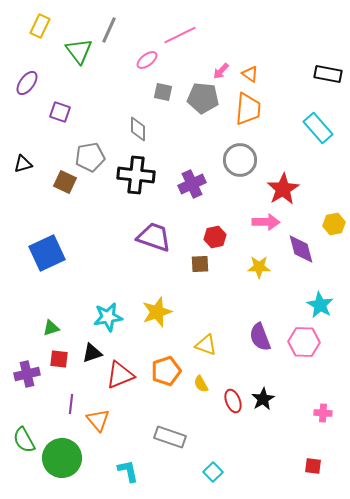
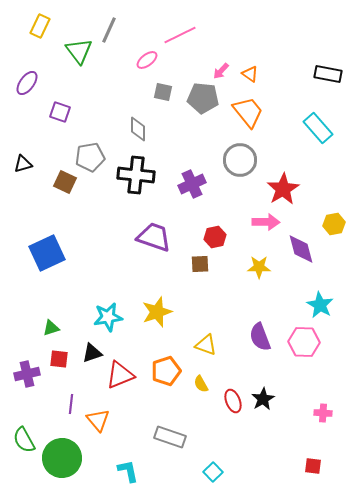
orange trapezoid at (248, 109): moved 3 px down; rotated 44 degrees counterclockwise
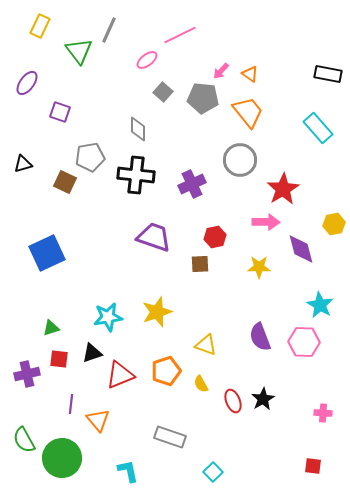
gray square at (163, 92): rotated 30 degrees clockwise
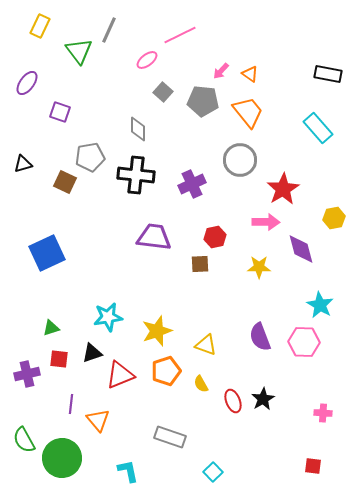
gray pentagon at (203, 98): moved 3 px down
yellow hexagon at (334, 224): moved 6 px up
purple trapezoid at (154, 237): rotated 12 degrees counterclockwise
yellow star at (157, 312): moved 19 px down
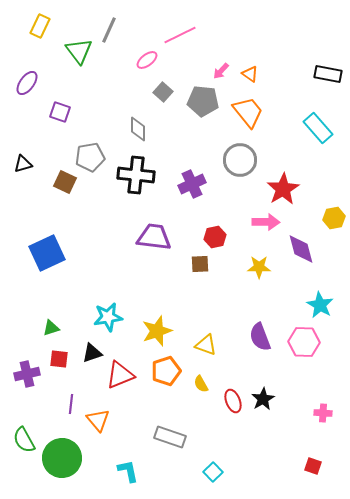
red square at (313, 466): rotated 12 degrees clockwise
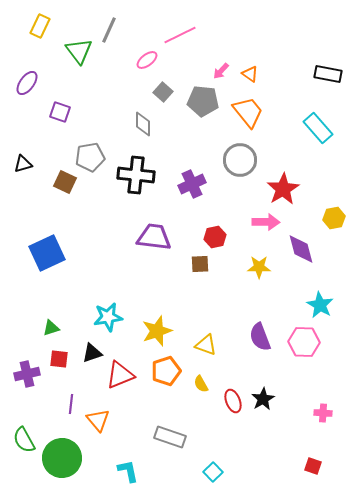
gray diamond at (138, 129): moved 5 px right, 5 px up
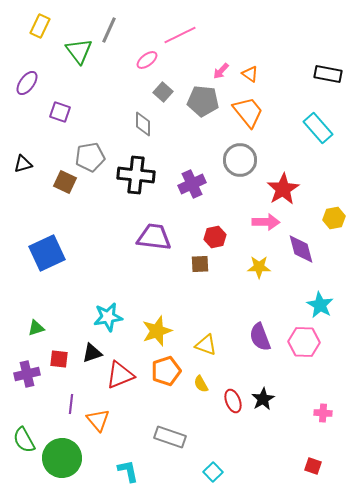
green triangle at (51, 328): moved 15 px left
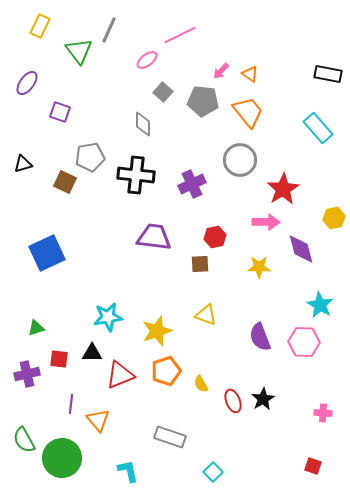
yellow triangle at (206, 345): moved 30 px up
black triangle at (92, 353): rotated 20 degrees clockwise
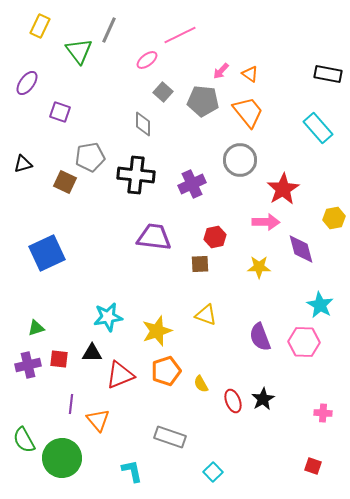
purple cross at (27, 374): moved 1 px right, 9 px up
cyan L-shape at (128, 471): moved 4 px right
